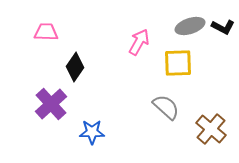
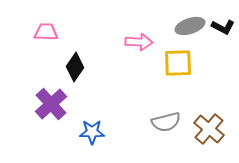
pink arrow: rotated 64 degrees clockwise
gray semicircle: moved 15 px down; rotated 124 degrees clockwise
brown cross: moved 2 px left
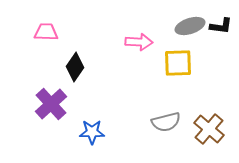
black L-shape: moved 2 px left, 1 px up; rotated 20 degrees counterclockwise
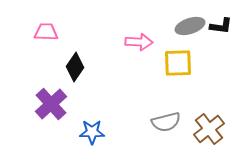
brown cross: rotated 12 degrees clockwise
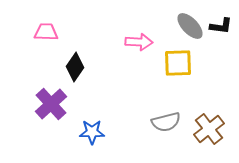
gray ellipse: rotated 64 degrees clockwise
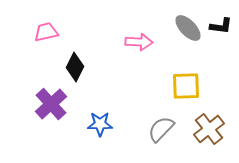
gray ellipse: moved 2 px left, 2 px down
pink trapezoid: rotated 15 degrees counterclockwise
yellow square: moved 8 px right, 23 px down
black diamond: rotated 8 degrees counterclockwise
gray semicircle: moved 5 px left, 7 px down; rotated 148 degrees clockwise
blue star: moved 8 px right, 8 px up
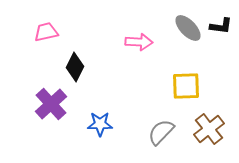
gray semicircle: moved 3 px down
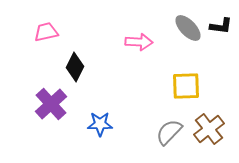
gray semicircle: moved 8 px right
